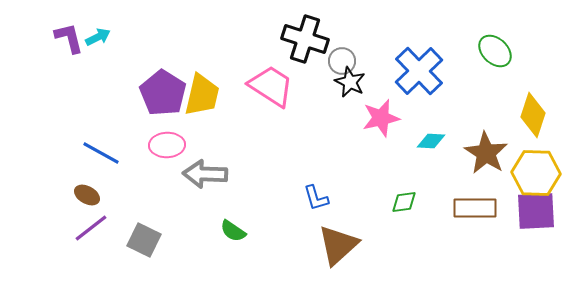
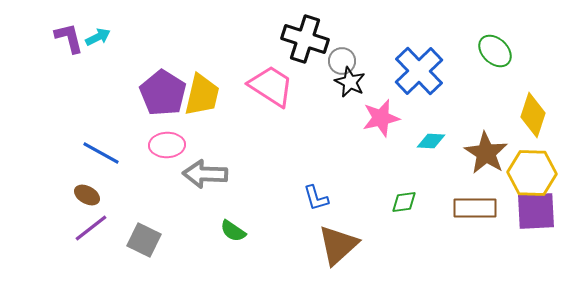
yellow hexagon: moved 4 px left
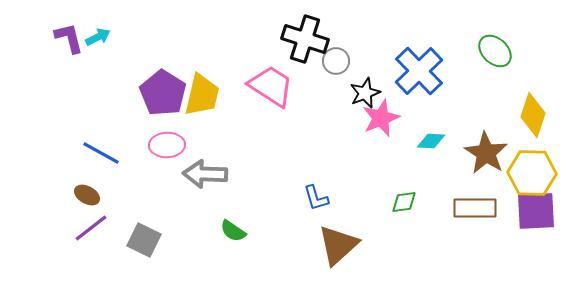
gray circle: moved 6 px left
black star: moved 15 px right, 11 px down; rotated 24 degrees clockwise
pink star: rotated 9 degrees counterclockwise
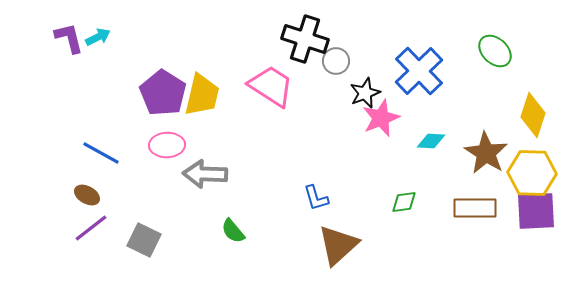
green semicircle: rotated 16 degrees clockwise
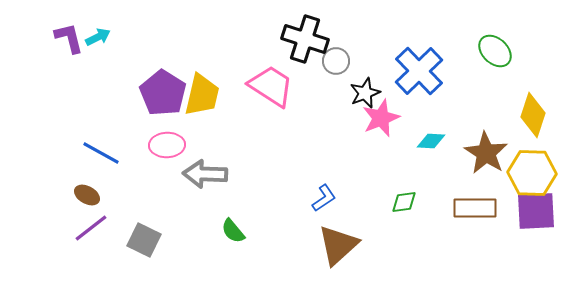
blue L-shape: moved 8 px right; rotated 108 degrees counterclockwise
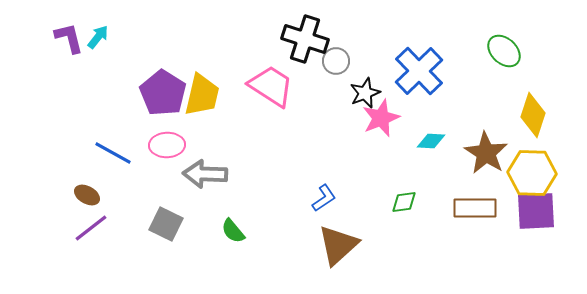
cyan arrow: rotated 25 degrees counterclockwise
green ellipse: moved 9 px right
blue line: moved 12 px right
gray square: moved 22 px right, 16 px up
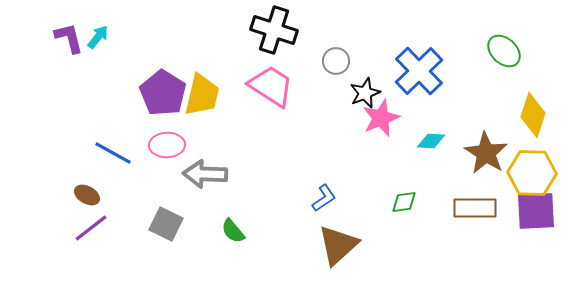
black cross: moved 31 px left, 9 px up
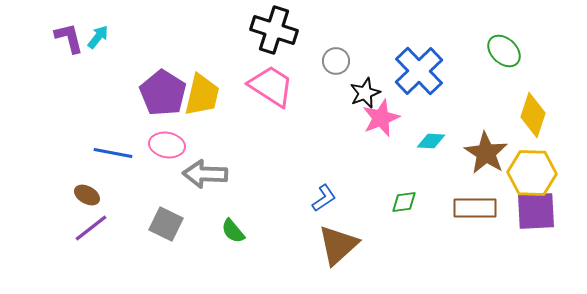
pink ellipse: rotated 12 degrees clockwise
blue line: rotated 18 degrees counterclockwise
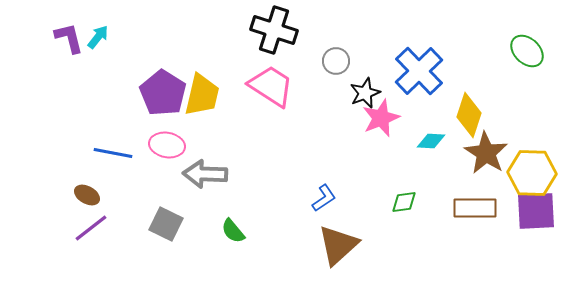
green ellipse: moved 23 px right
yellow diamond: moved 64 px left
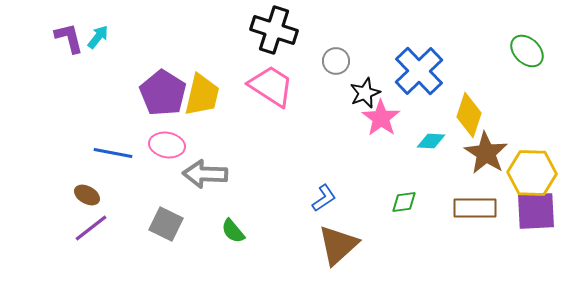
pink star: rotated 15 degrees counterclockwise
